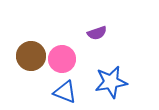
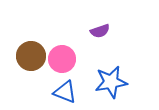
purple semicircle: moved 3 px right, 2 px up
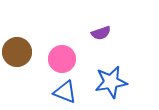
purple semicircle: moved 1 px right, 2 px down
brown circle: moved 14 px left, 4 px up
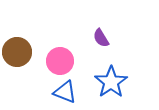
purple semicircle: moved 5 px down; rotated 78 degrees clockwise
pink circle: moved 2 px left, 2 px down
blue star: rotated 24 degrees counterclockwise
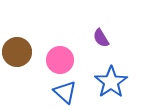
pink circle: moved 1 px up
blue triangle: rotated 20 degrees clockwise
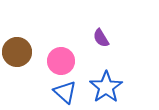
pink circle: moved 1 px right, 1 px down
blue star: moved 5 px left, 5 px down
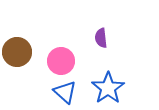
purple semicircle: rotated 24 degrees clockwise
blue star: moved 2 px right, 1 px down
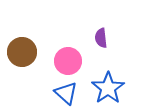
brown circle: moved 5 px right
pink circle: moved 7 px right
blue triangle: moved 1 px right, 1 px down
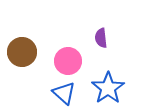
blue triangle: moved 2 px left
